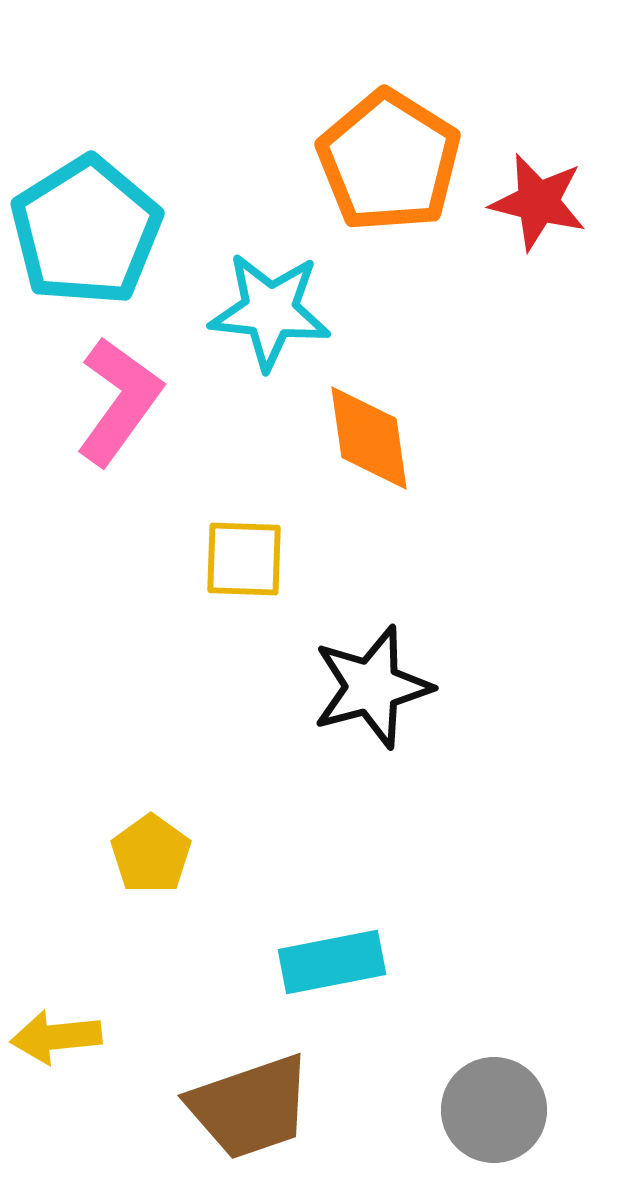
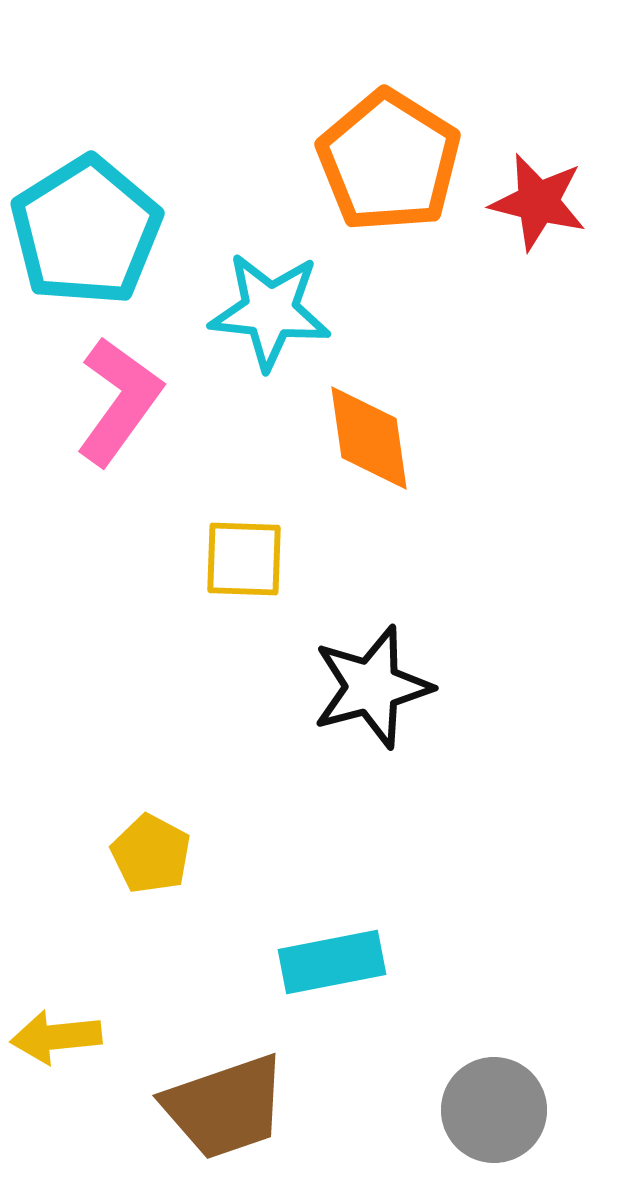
yellow pentagon: rotated 8 degrees counterclockwise
brown trapezoid: moved 25 px left
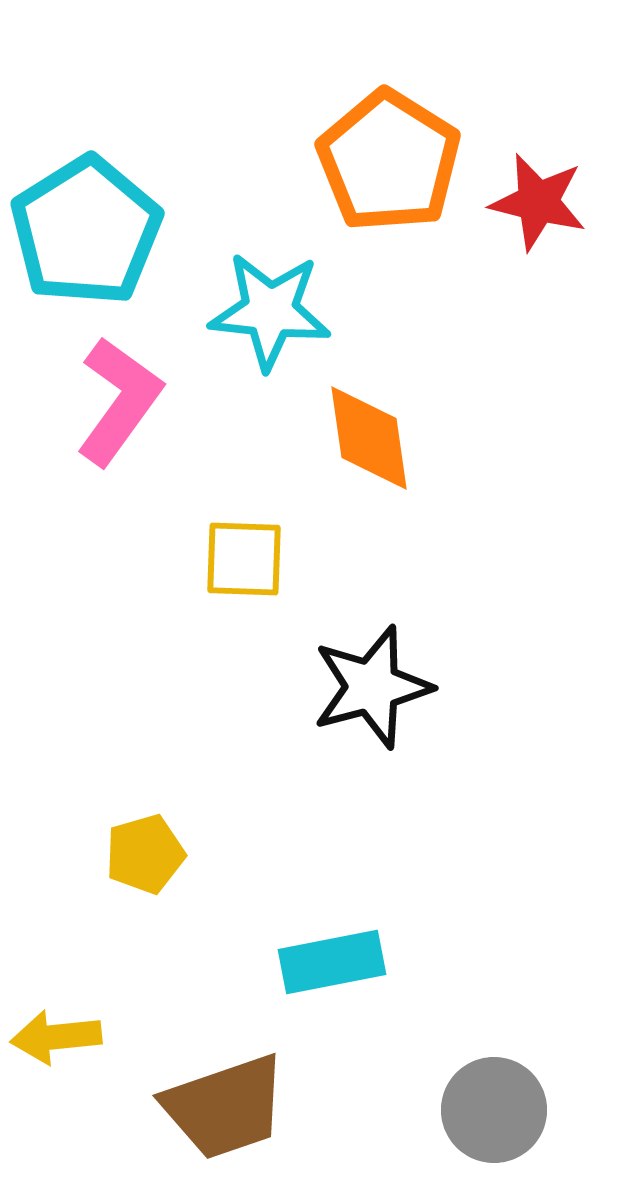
yellow pentagon: moved 6 px left; rotated 28 degrees clockwise
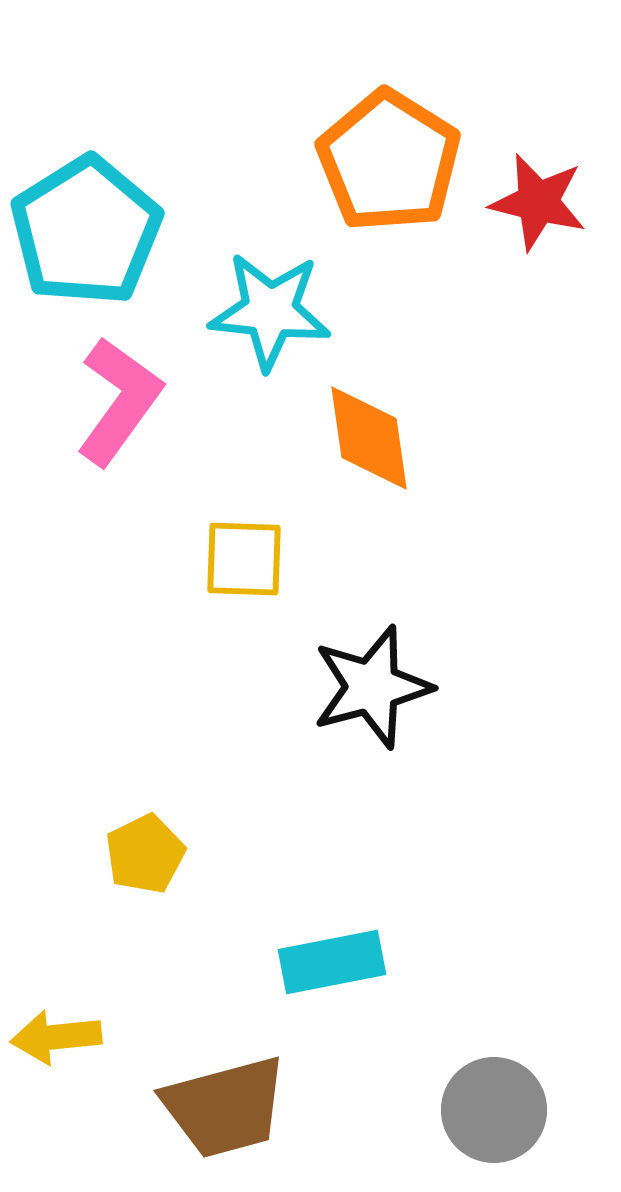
yellow pentagon: rotated 10 degrees counterclockwise
brown trapezoid: rotated 4 degrees clockwise
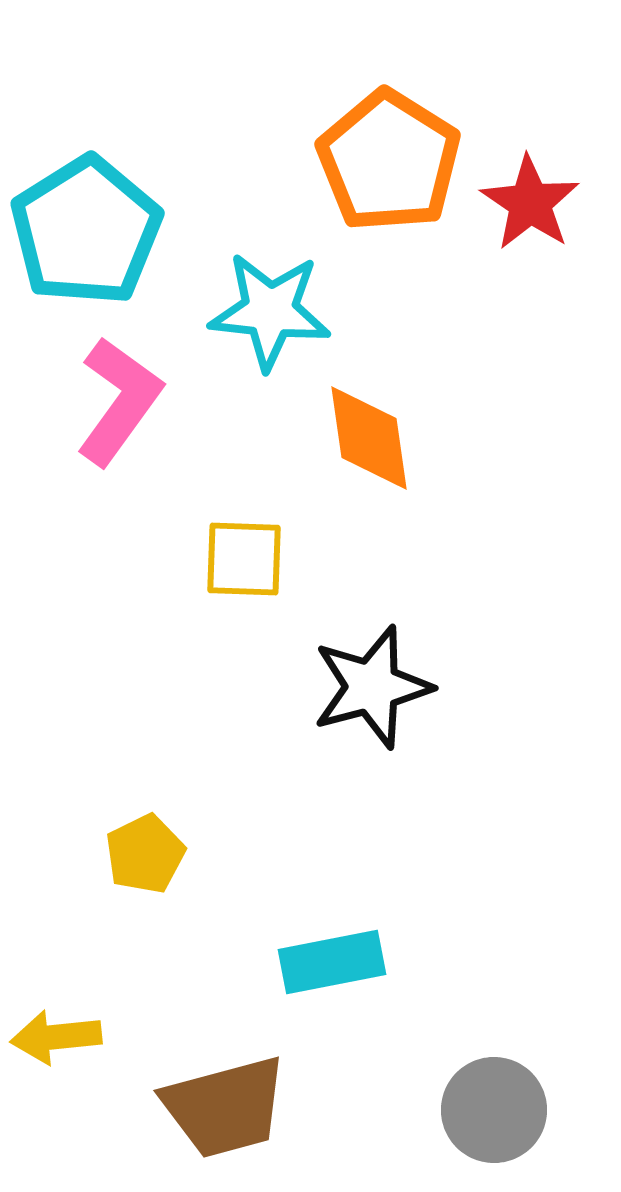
red star: moved 8 px left, 1 px down; rotated 20 degrees clockwise
